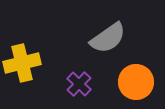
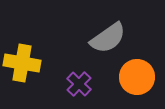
yellow cross: rotated 24 degrees clockwise
orange circle: moved 1 px right, 5 px up
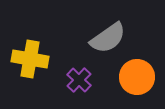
yellow cross: moved 8 px right, 4 px up
purple cross: moved 4 px up
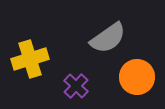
yellow cross: rotated 27 degrees counterclockwise
purple cross: moved 3 px left, 6 px down
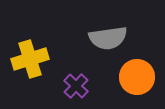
gray semicircle: rotated 27 degrees clockwise
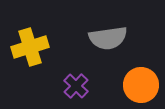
yellow cross: moved 12 px up
orange circle: moved 4 px right, 8 px down
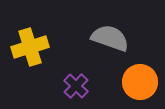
gray semicircle: moved 2 px right; rotated 153 degrees counterclockwise
orange circle: moved 1 px left, 3 px up
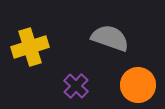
orange circle: moved 2 px left, 3 px down
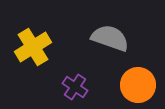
yellow cross: moved 3 px right; rotated 15 degrees counterclockwise
purple cross: moved 1 px left, 1 px down; rotated 10 degrees counterclockwise
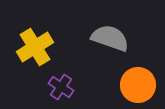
yellow cross: moved 2 px right
purple cross: moved 14 px left
